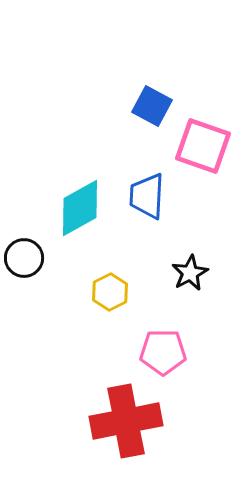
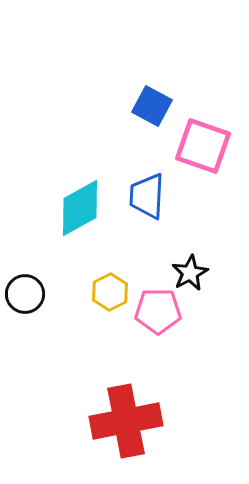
black circle: moved 1 px right, 36 px down
pink pentagon: moved 5 px left, 41 px up
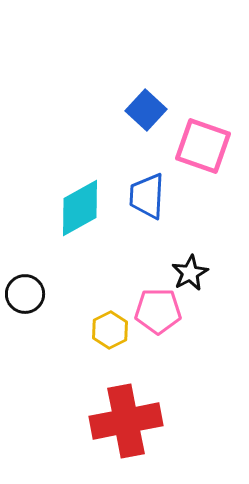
blue square: moved 6 px left, 4 px down; rotated 15 degrees clockwise
yellow hexagon: moved 38 px down
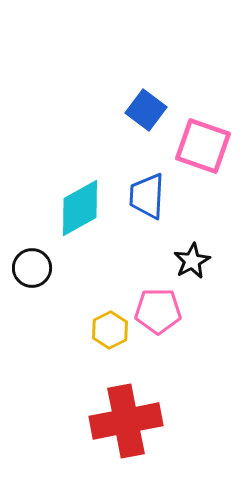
blue square: rotated 6 degrees counterclockwise
black star: moved 2 px right, 12 px up
black circle: moved 7 px right, 26 px up
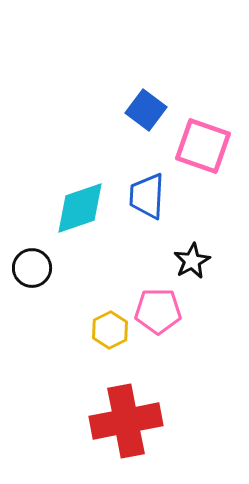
cyan diamond: rotated 10 degrees clockwise
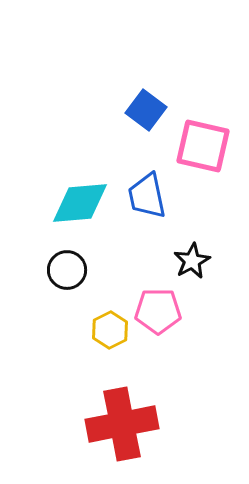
pink square: rotated 6 degrees counterclockwise
blue trapezoid: rotated 15 degrees counterclockwise
cyan diamond: moved 5 px up; rotated 14 degrees clockwise
black circle: moved 35 px right, 2 px down
red cross: moved 4 px left, 3 px down
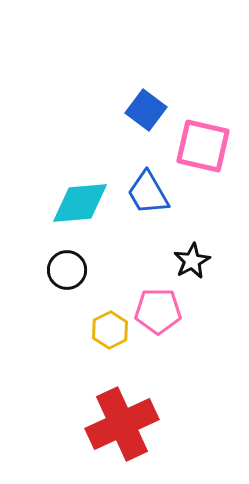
blue trapezoid: moved 1 px right, 3 px up; rotated 18 degrees counterclockwise
red cross: rotated 14 degrees counterclockwise
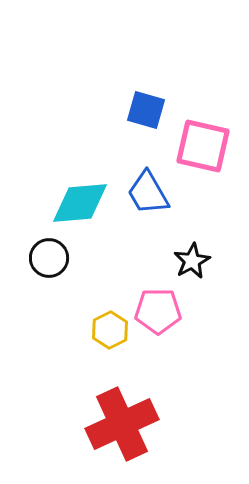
blue square: rotated 21 degrees counterclockwise
black circle: moved 18 px left, 12 px up
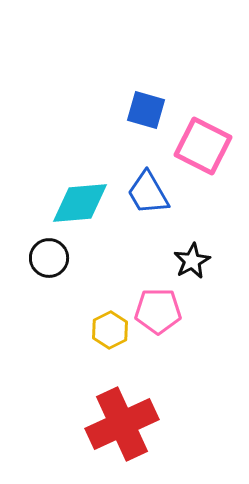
pink square: rotated 14 degrees clockwise
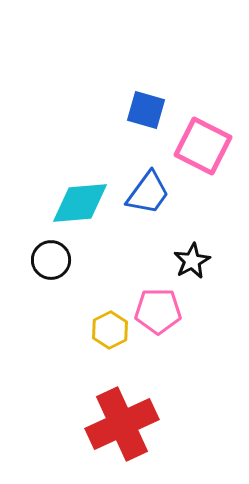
blue trapezoid: rotated 114 degrees counterclockwise
black circle: moved 2 px right, 2 px down
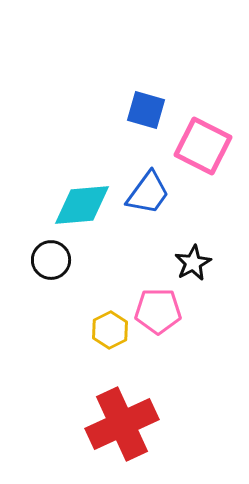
cyan diamond: moved 2 px right, 2 px down
black star: moved 1 px right, 2 px down
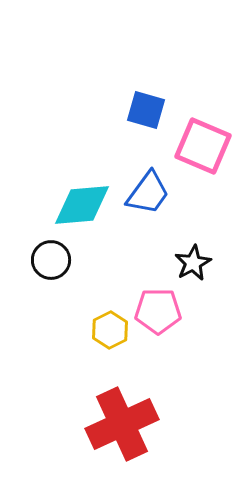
pink square: rotated 4 degrees counterclockwise
